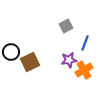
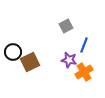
blue line: moved 1 px left, 2 px down
black circle: moved 2 px right
purple star: rotated 21 degrees clockwise
orange cross: moved 2 px down
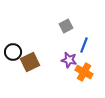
orange cross: rotated 30 degrees counterclockwise
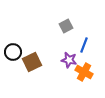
brown square: moved 2 px right
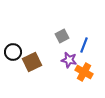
gray square: moved 4 px left, 10 px down
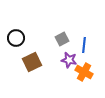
gray square: moved 3 px down
blue line: rotated 14 degrees counterclockwise
black circle: moved 3 px right, 14 px up
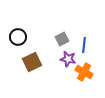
black circle: moved 2 px right, 1 px up
purple star: moved 1 px left, 1 px up
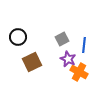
purple star: rotated 14 degrees clockwise
orange cross: moved 5 px left
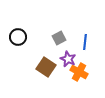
gray square: moved 3 px left, 1 px up
blue line: moved 1 px right, 3 px up
brown square: moved 14 px right, 5 px down; rotated 30 degrees counterclockwise
